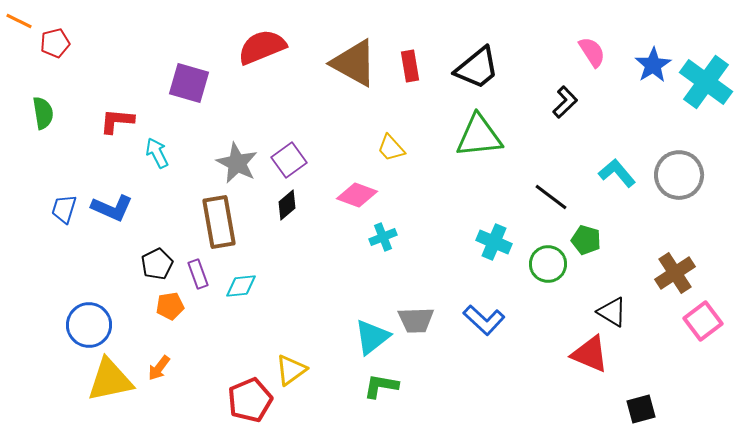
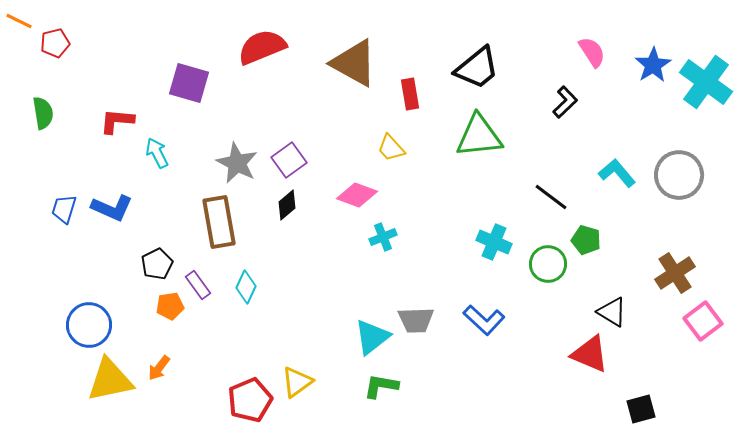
red rectangle at (410, 66): moved 28 px down
purple rectangle at (198, 274): moved 11 px down; rotated 16 degrees counterclockwise
cyan diamond at (241, 286): moved 5 px right, 1 px down; rotated 60 degrees counterclockwise
yellow triangle at (291, 370): moved 6 px right, 12 px down
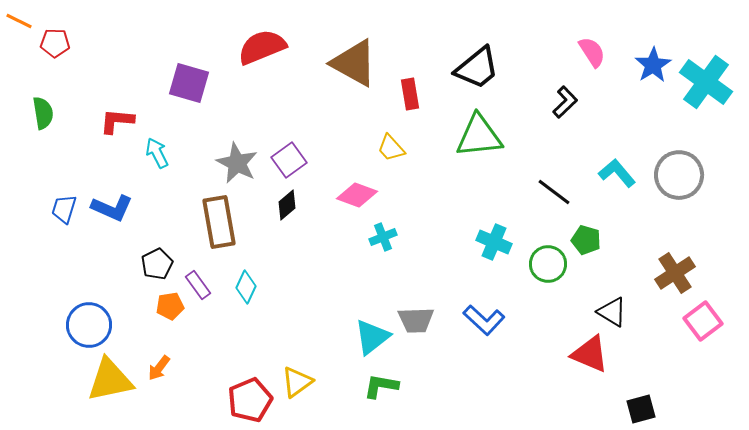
red pentagon at (55, 43): rotated 16 degrees clockwise
black line at (551, 197): moved 3 px right, 5 px up
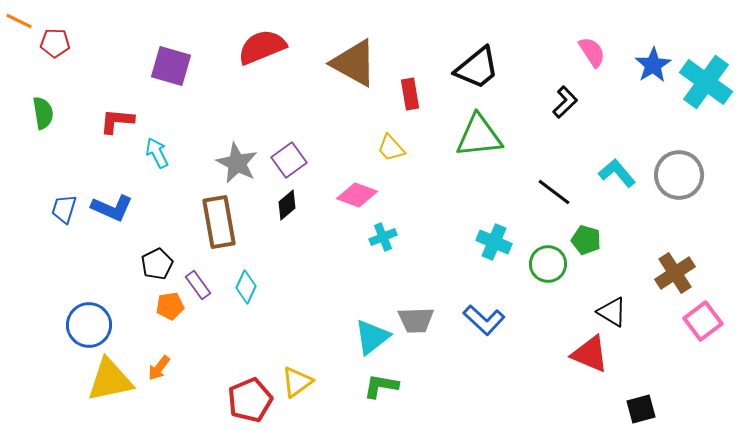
purple square at (189, 83): moved 18 px left, 17 px up
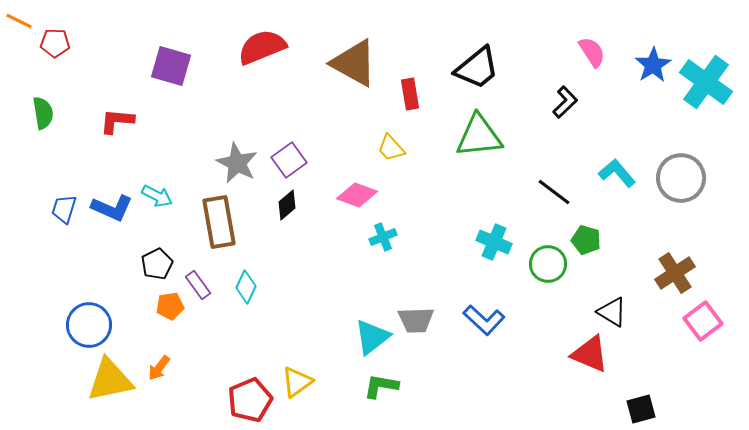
cyan arrow at (157, 153): moved 43 px down; rotated 144 degrees clockwise
gray circle at (679, 175): moved 2 px right, 3 px down
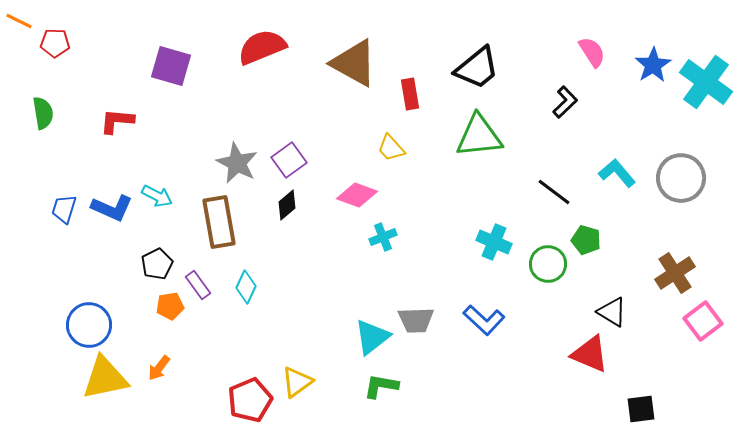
yellow triangle at (110, 380): moved 5 px left, 2 px up
black square at (641, 409): rotated 8 degrees clockwise
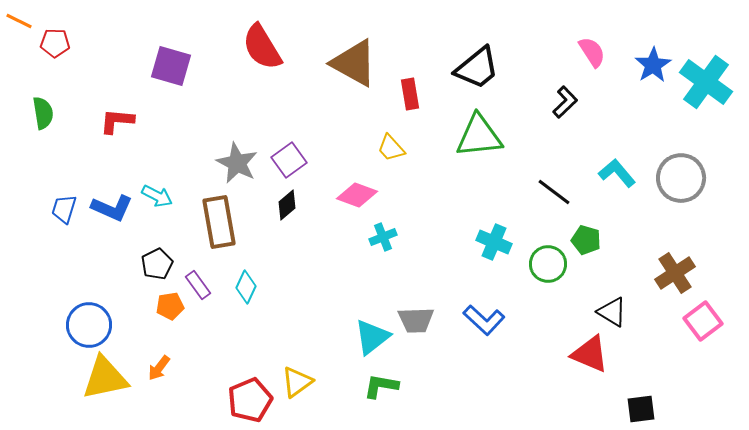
red semicircle at (262, 47): rotated 99 degrees counterclockwise
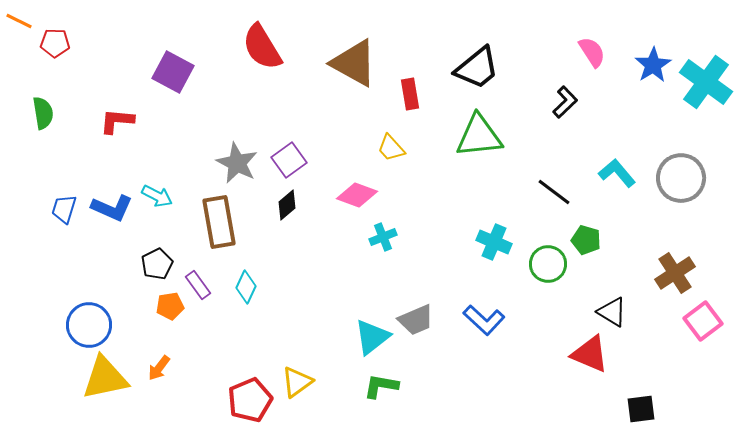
purple square at (171, 66): moved 2 px right, 6 px down; rotated 12 degrees clockwise
gray trapezoid at (416, 320): rotated 21 degrees counterclockwise
